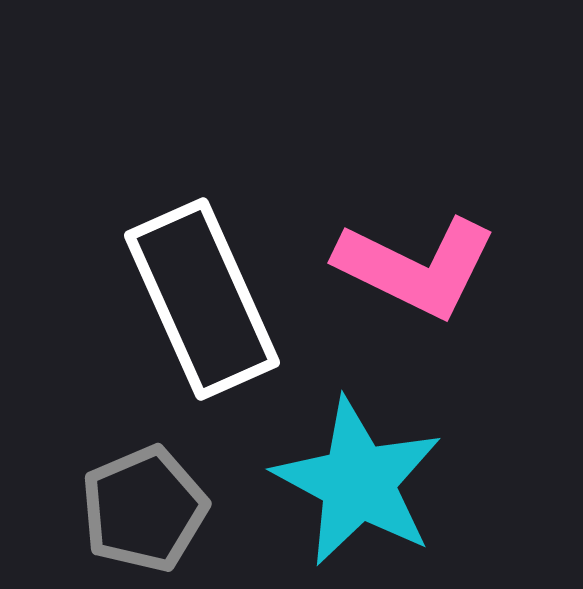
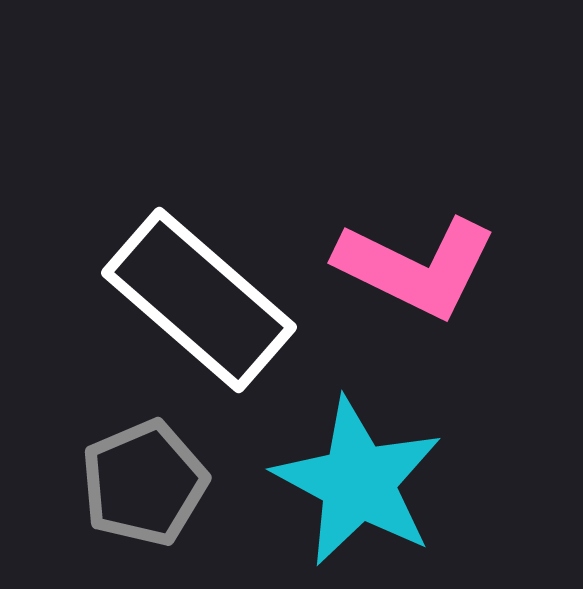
white rectangle: moved 3 px left, 1 px down; rotated 25 degrees counterclockwise
gray pentagon: moved 26 px up
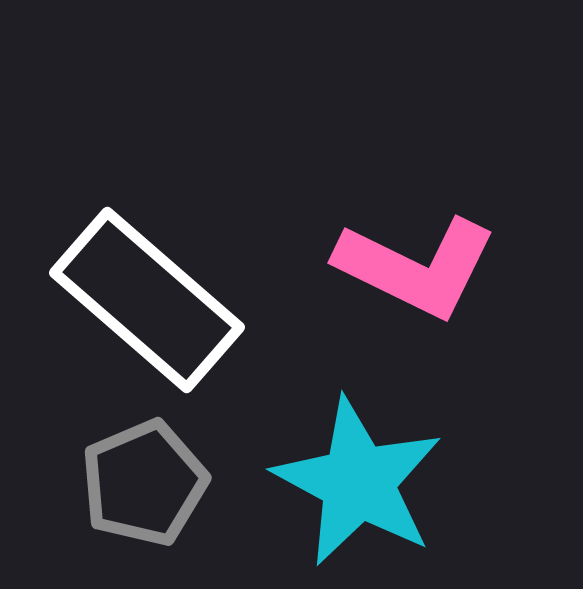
white rectangle: moved 52 px left
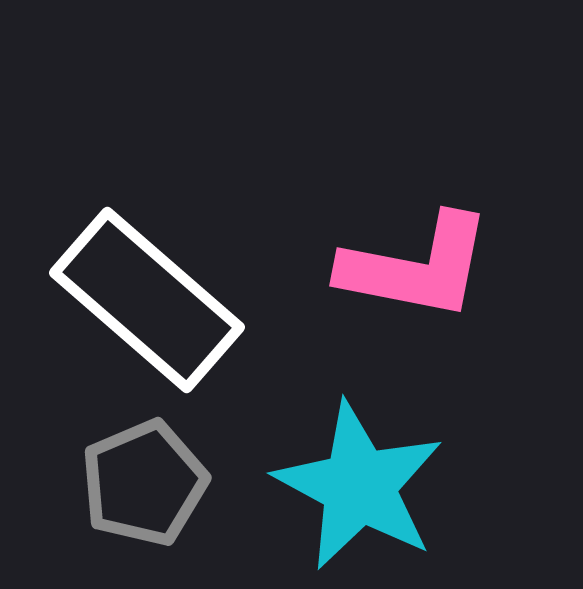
pink L-shape: rotated 15 degrees counterclockwise
cyan star: moved 1 px right, 4 px down
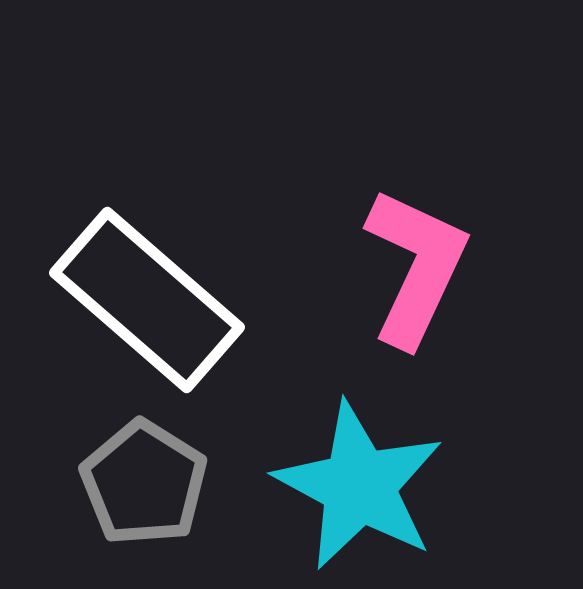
pink L-shape: rotated 76 degrees counterclockwise
gray pentagon: rotated 17 degrees counterclockwise
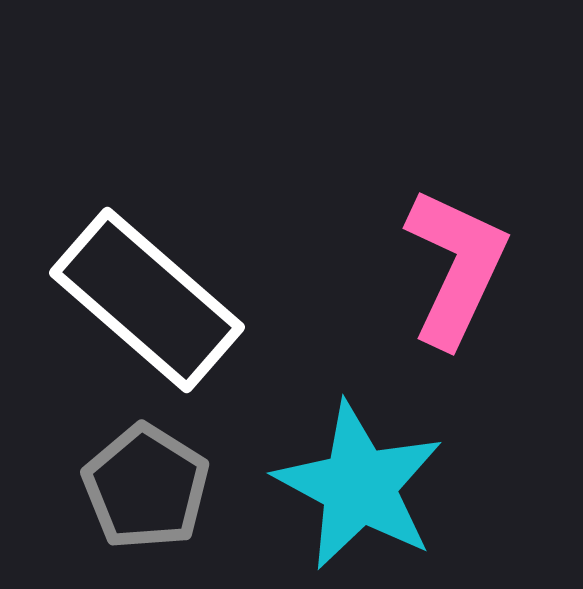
pink L-shape: moved 40 px right
gray pentagon: moved 2 px right, 4 px down
